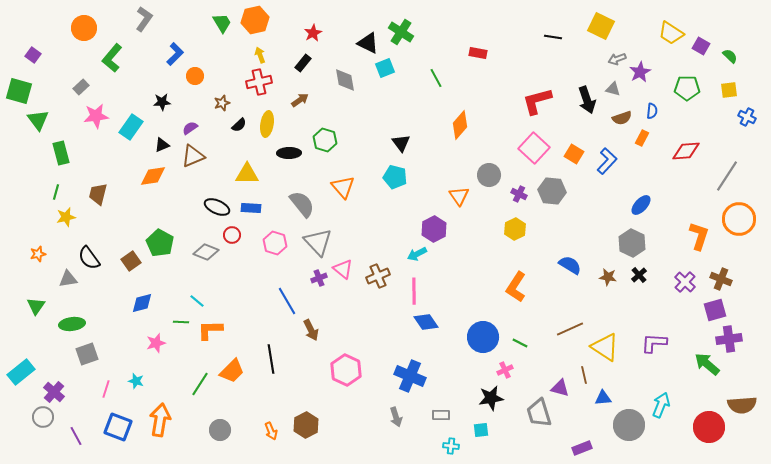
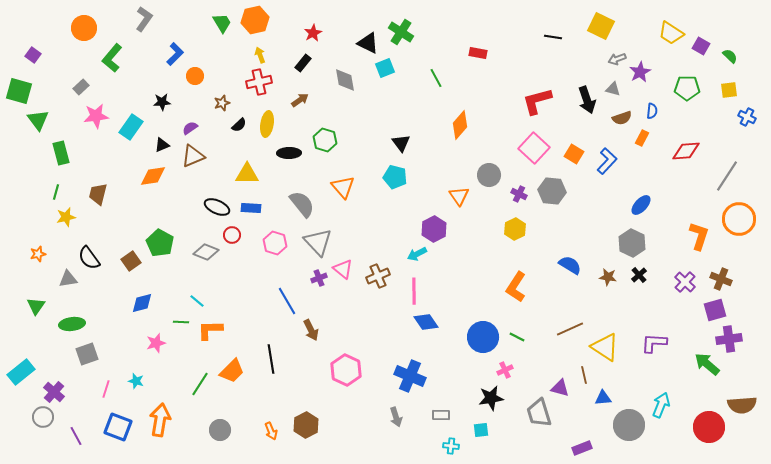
green line at (520, 343): moved 3 px left, 6 px up
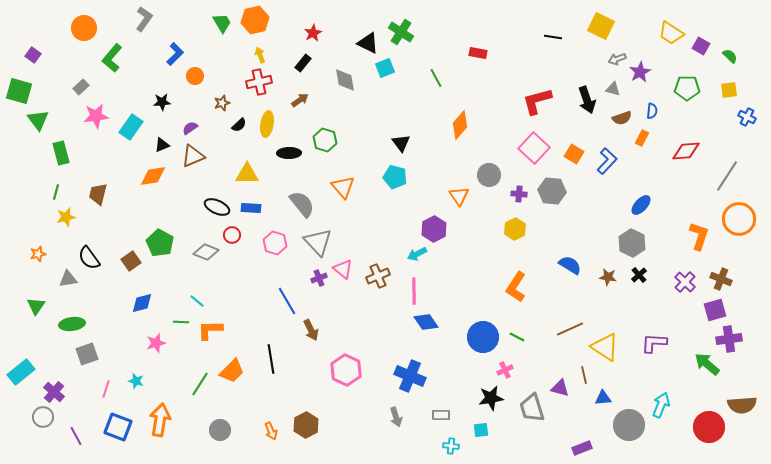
purple cross at (519, 194): rotated 21 degrees counterclockwise
gray trapezoid at (539, 413): moved 7 px left, 5 px up
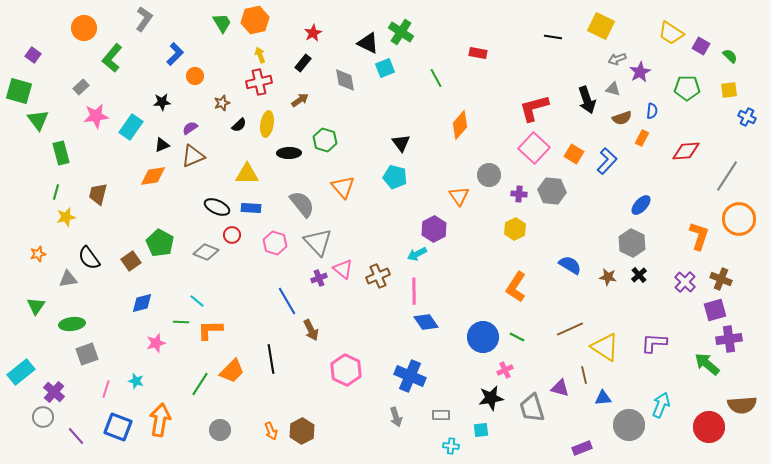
red L-shape at (537, 101): moved 3 px left, 7 px down
brown hexagon at (306, 425): moved 4 px left, 6 px down
purple line at (76, 436): rotated 12 degrees counterclockwise
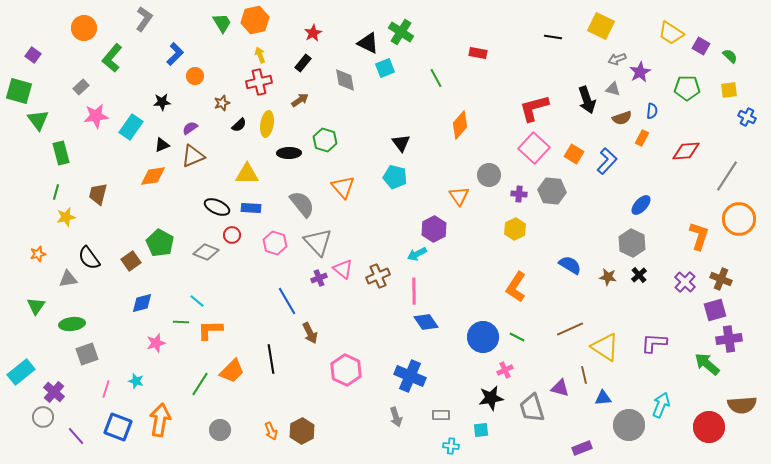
brown arrow at (311, 330): moved 1 px left, 3 px down
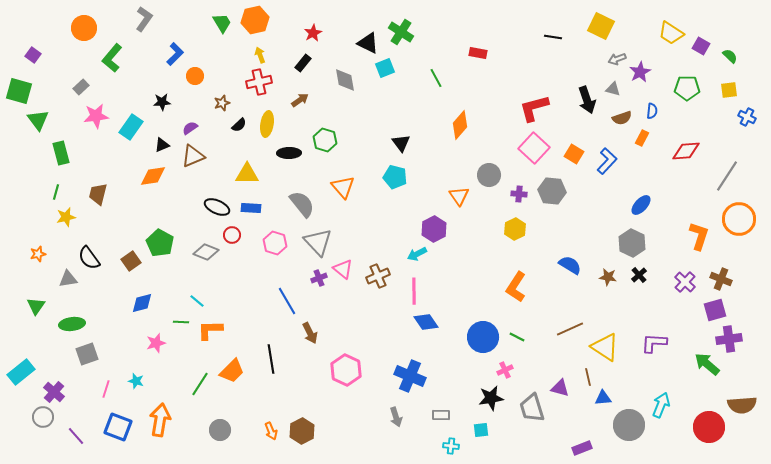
brown line at (584, 375): moved 4 px right, 2 px down
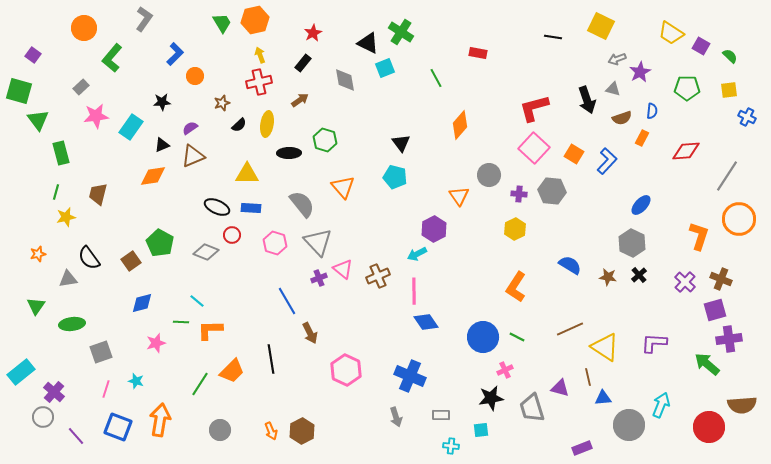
gray square at (87, 354): moved 14 px right, 2 px up
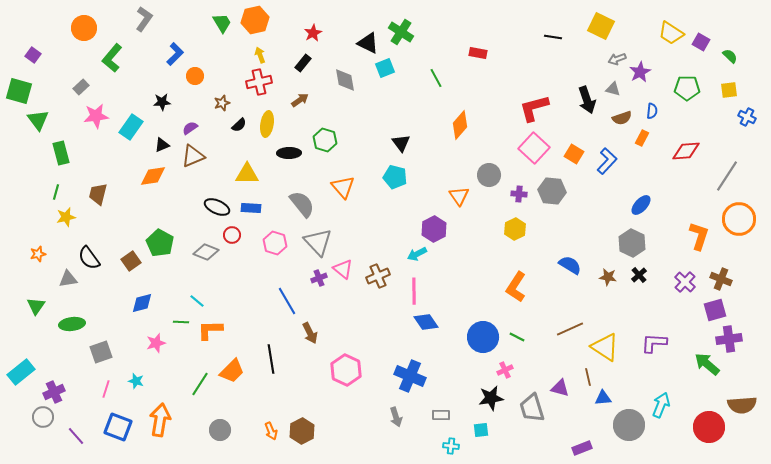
purple square at (701, 46): moved 4 px up
purple cross at (54, 392): rotated 25 degrees clockwise
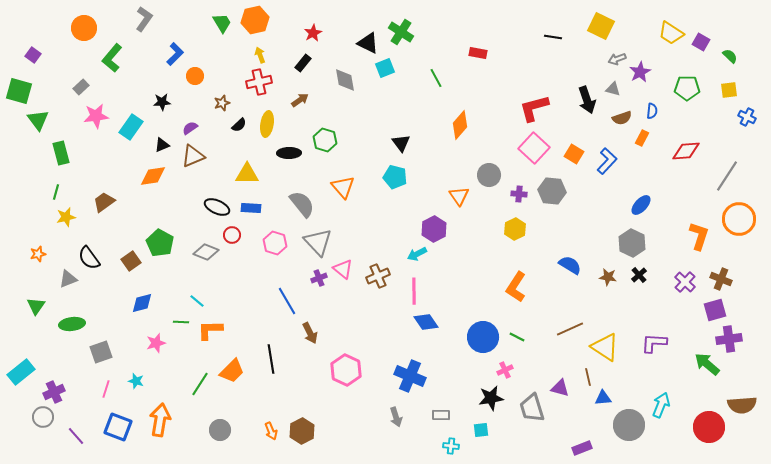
brown trapezoid at (98, 194): moved 6 px right, 8 px down; rotated 40 degrees clockwise
gray triangle at (68, 279): rotated 12 degrees counterclockwise
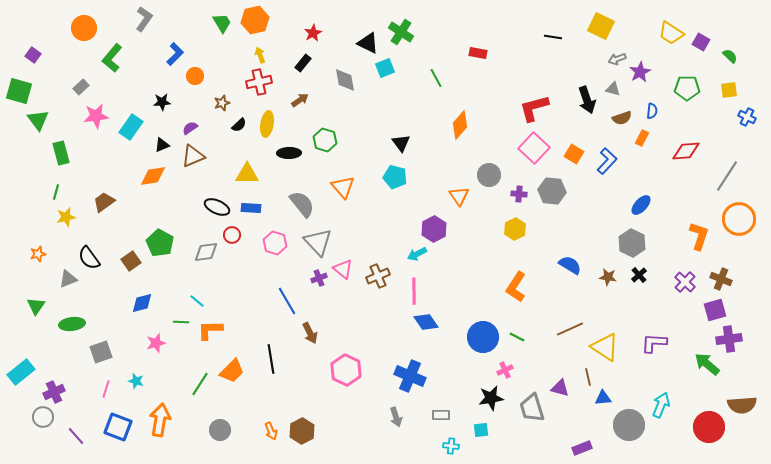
gray diamond at (206, 252): rotated 30 degrees counterclockwise
